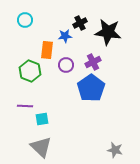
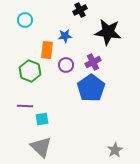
black cross: moved 13 px up
gray star: rotated 28 degrees clockwise
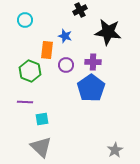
blue star: rotated 24 degrees clockwise
purple cross: rotated 28 degrees clockwise
purple line: moved 4 px up
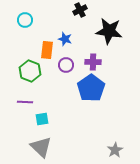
black star: moved 1 px right, 1 px up
blue star: moved 3 px down
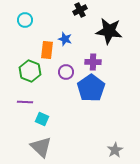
purple circle: moved 7 px down
cyan square: rotated 32 degrees clockwise
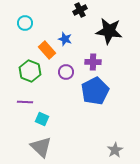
cyan circle: moved 3 px down
orange rectangle: rotated 48 degrees counterclockwise
blue pentagon: moved 4 px right, 3 px down; rotated 8 degrees clockwise
